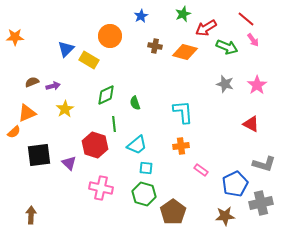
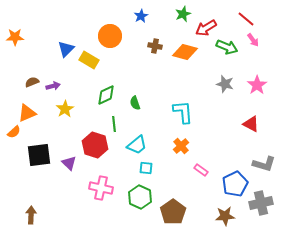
orange cross: rotated 35 degrees counterclockwise
green hexagon: moved 4 px left, 3 px down; rotated 10 degrees clockwise
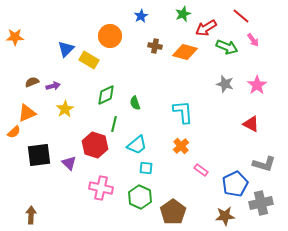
red line: moved 5 px left, 3 px up
green line: rotated 21 degrees clockwise
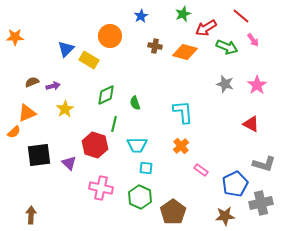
cyan trapezoid: rotated 40 degrees clockwise
